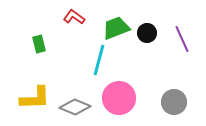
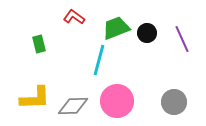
pink circle: moved 2 px left, 3 px down
gray diamond: moved 2 px left, 1 px up; rotated 24 degrees counterclockwise
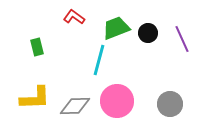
black circle: moved 1 px right
green rectangle: moved 2 px left, 3 px down
gray circle: moved 4 px left, 2 px down
gray diamond: moved 2 px right
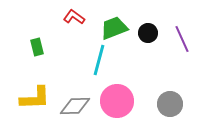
green trapezoid: moved 2 px left
